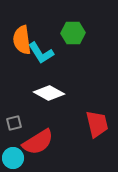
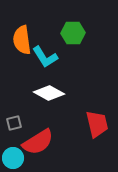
cyan L-shape: moved 4 px right, 4 px down
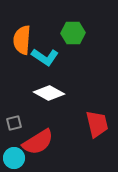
orange semicircle: rotated 12 degrees clockwise
cyan L-shape: rotated 24 degrees counterclockwise
cyan circle: moved 1 px right
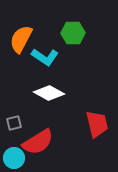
orange semicircle: moved 1 px left, 1 px up; rotated 24 degrees clockwise
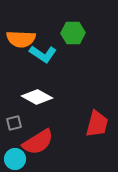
orange semicircle: rotated 116 degrees counterclockwise
cyan L-shape: moved 2 px left, 3 px up
white diamond: moved 12 px left, 4 px down
red trapezoid: rotated 28 degrees clockwise
cyan circle: moved 1 px right, 1 px down
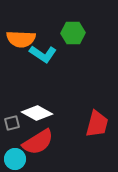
white diamond: moved 16 px down
gray square: moved 2 px left
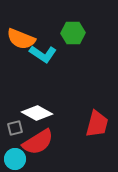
orange semicircle: rotated 20 degrees clockwise
gray square: moved 3 px right, 5 px down
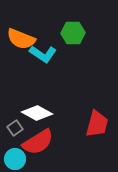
gray square: rotated 21 degrees counterclockwise
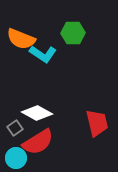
red trapezoid: moved 1 px up; rotated 28 degrees counterclockwise
cyan circle: moved 1 px right, 1 px up
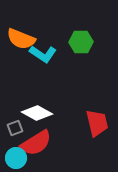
green hexagon: moved 8 px right, 9 px down
gray square: rotated 14 degrees clockwise
red semicircle: moved 2 px left, 1 px down
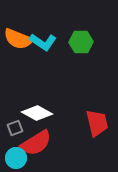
orange semicircle: moved 3 px left
cyan L-shape: moved 12 px up
